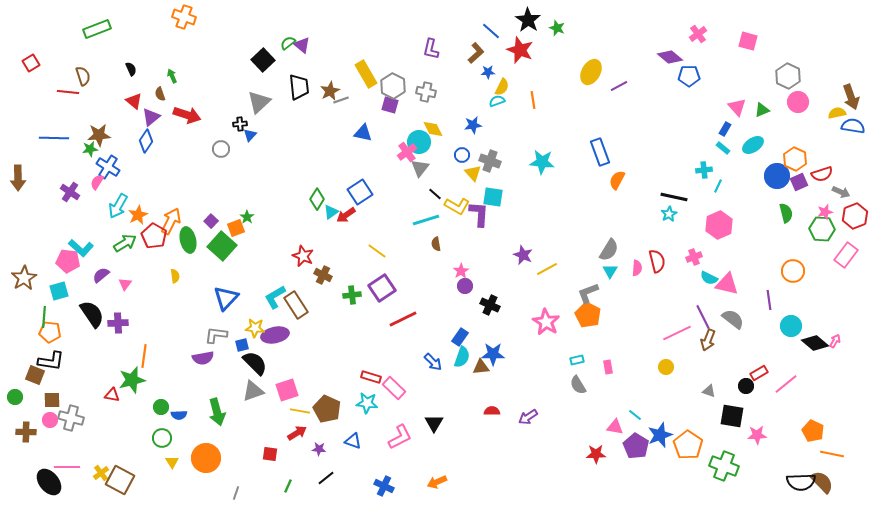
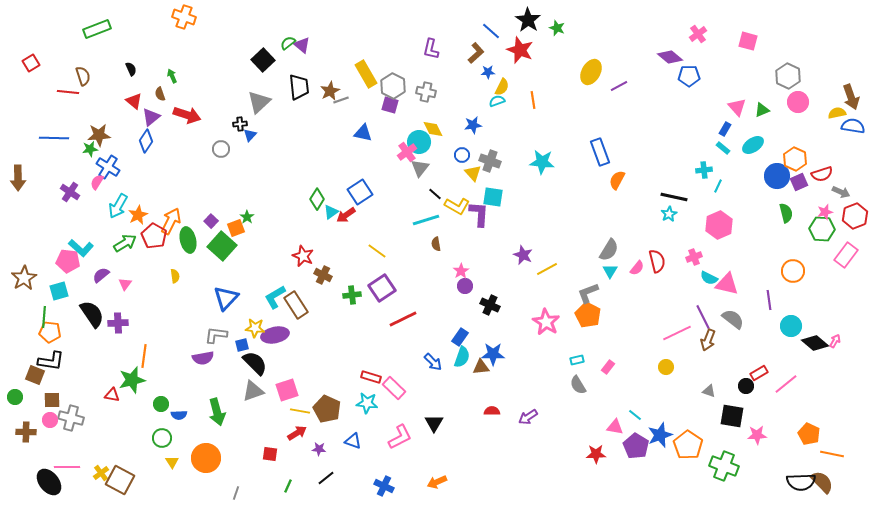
pink semicircle at (637, 268): rotated 35 degrees clockwise
pink rectangle at (608, 367): rotated 48 degrees clockwise
green circle at (161, 407): moved 3 px up
orange pentagon at (813, 431): moved 4 px left, 3 px down
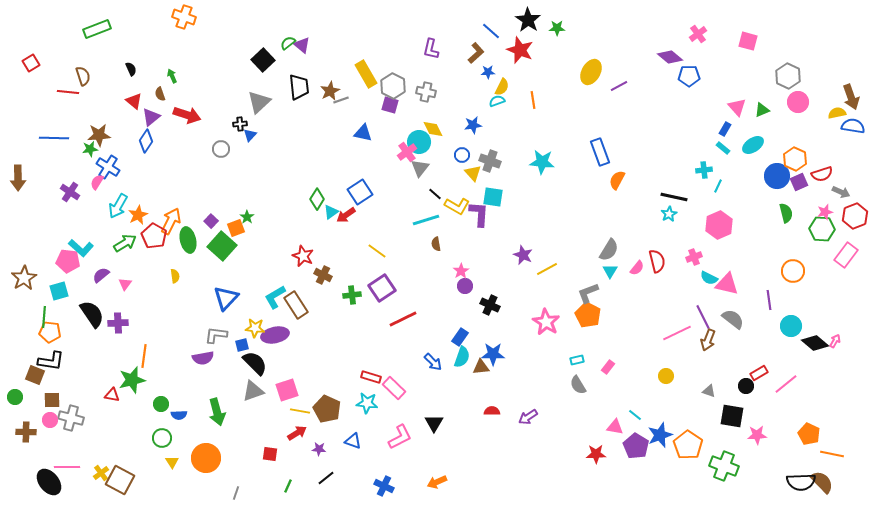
green star at (557, 28): rotated 21 degrees counterclockwise
yellow circle at (666, 367): moved 9 px down
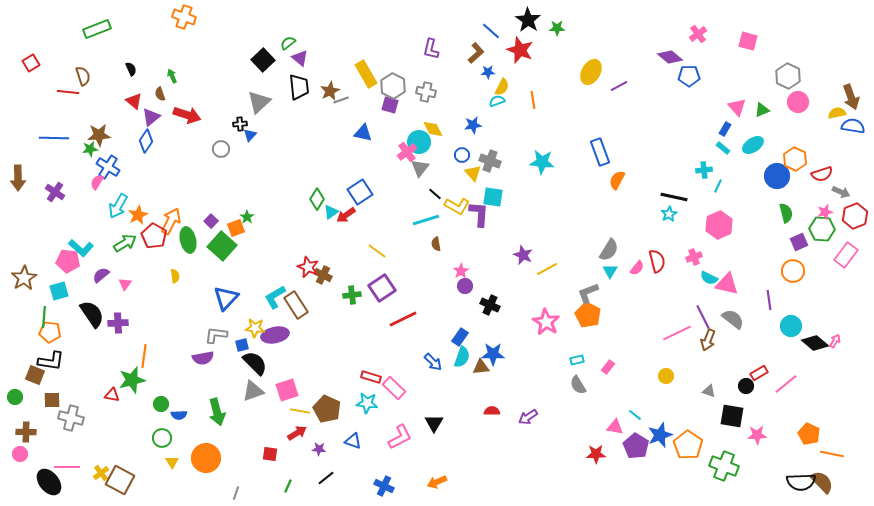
purple triangle at (302, 45): moved 2 px left, 13 px down
purple square at (799, 182): moved 60 px down
purple cross at (70, 192): moved 15 px left
red star at (303, 256): moved 5 px right, 11 px down
pink circle at (50, 420): moved 30 px left, 34 px down
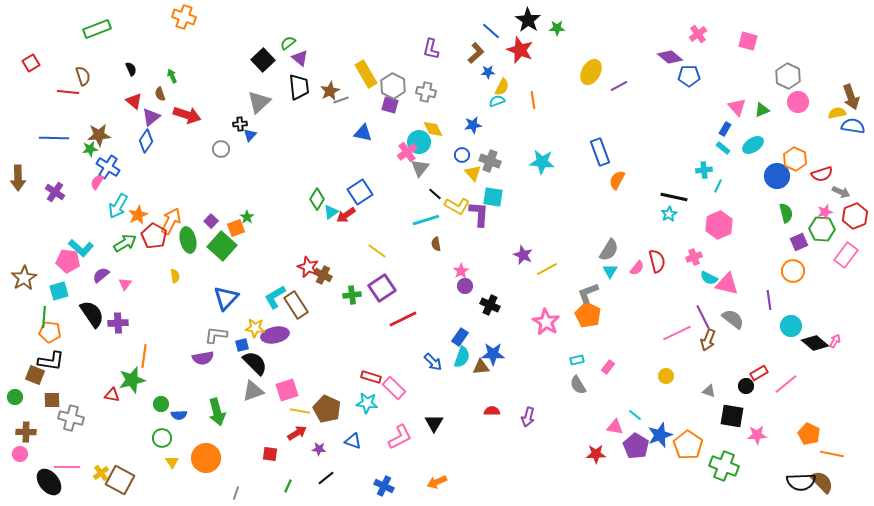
purple arrow at (528, 417): rotated 42 degrees counterclockwise
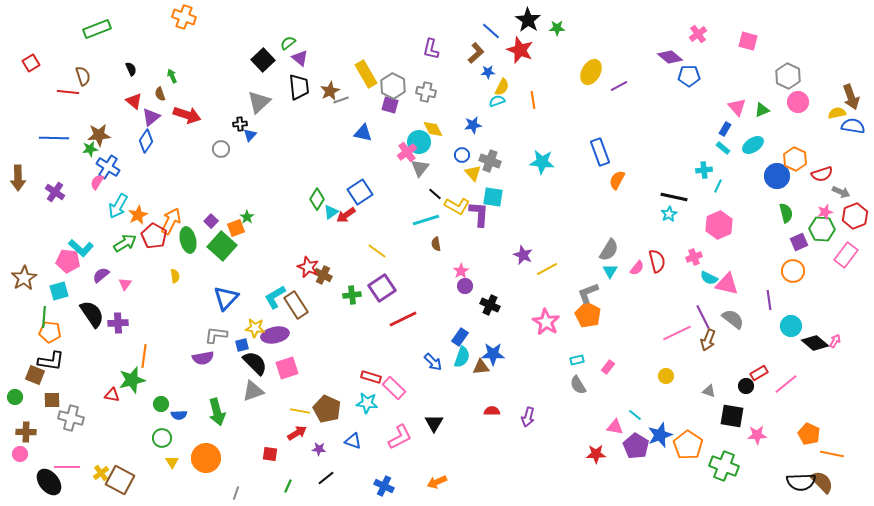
pink square at (287, 390): moved 22 px up
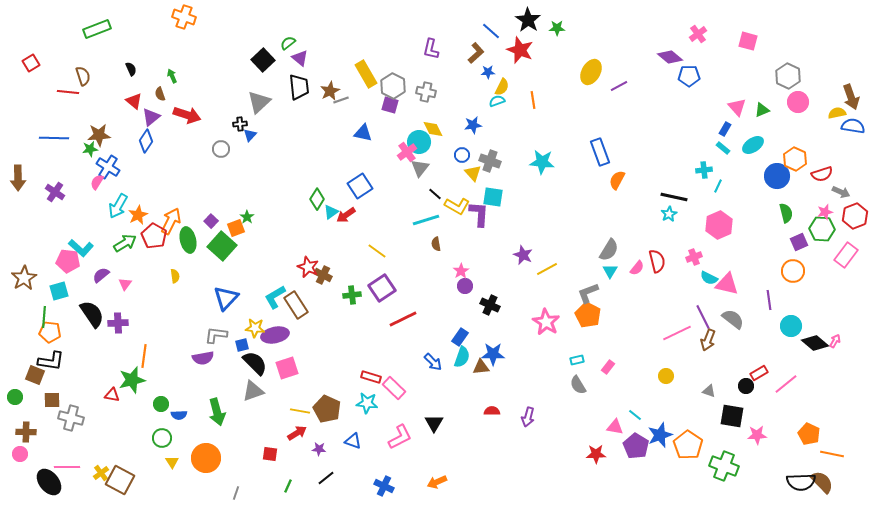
blue square at (360, 192): moved 6 px up
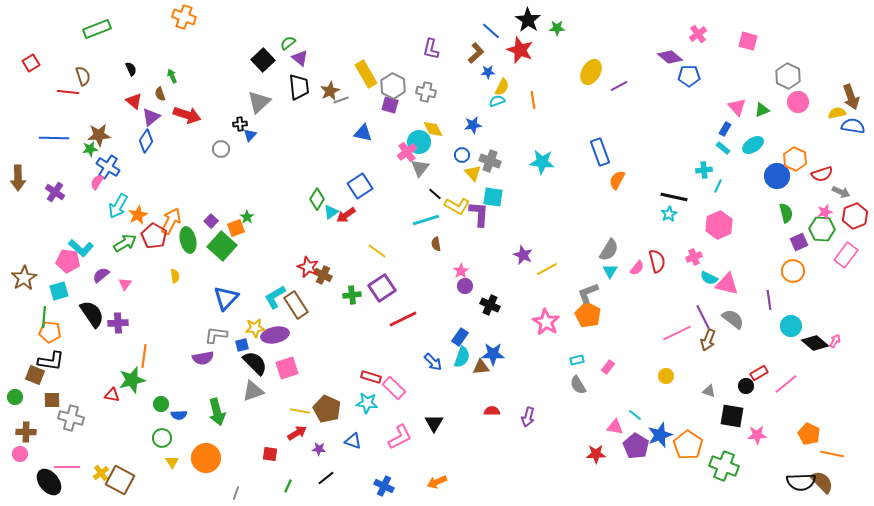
yellow star at (255, 328): rotated 12 degrees counterclockwise
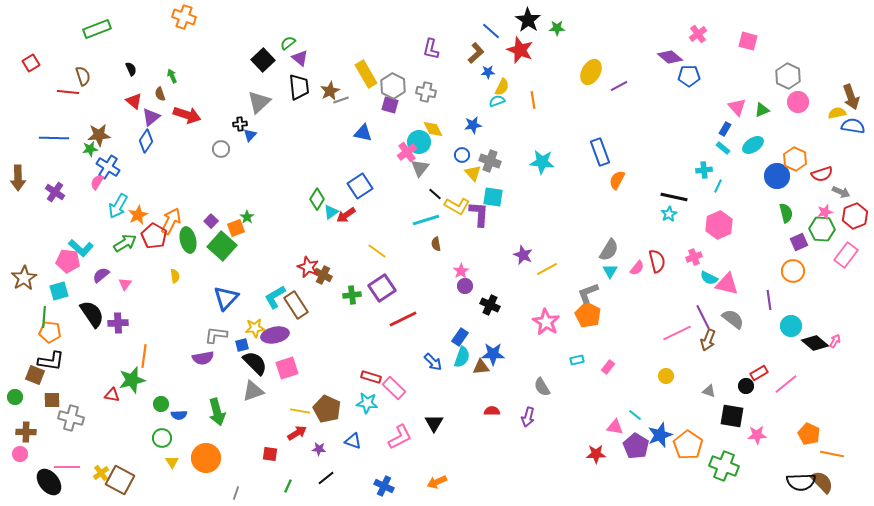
gray semicircle at (578, 385): moved 36 px left, 2 px down
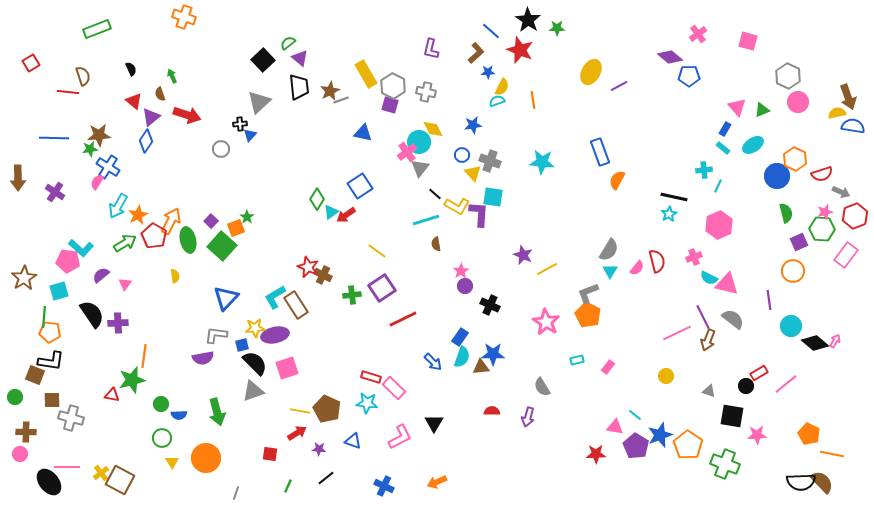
brown arrow at (851, 97): moved 3 px left
green cross at (724, 466): moved 1 px right, 2 px up
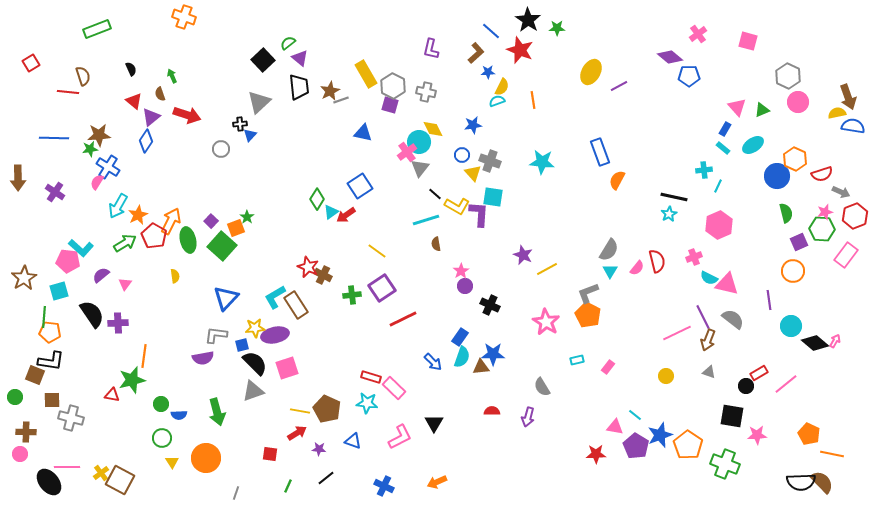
gray triangle at (709, 391): moved 19 px up
